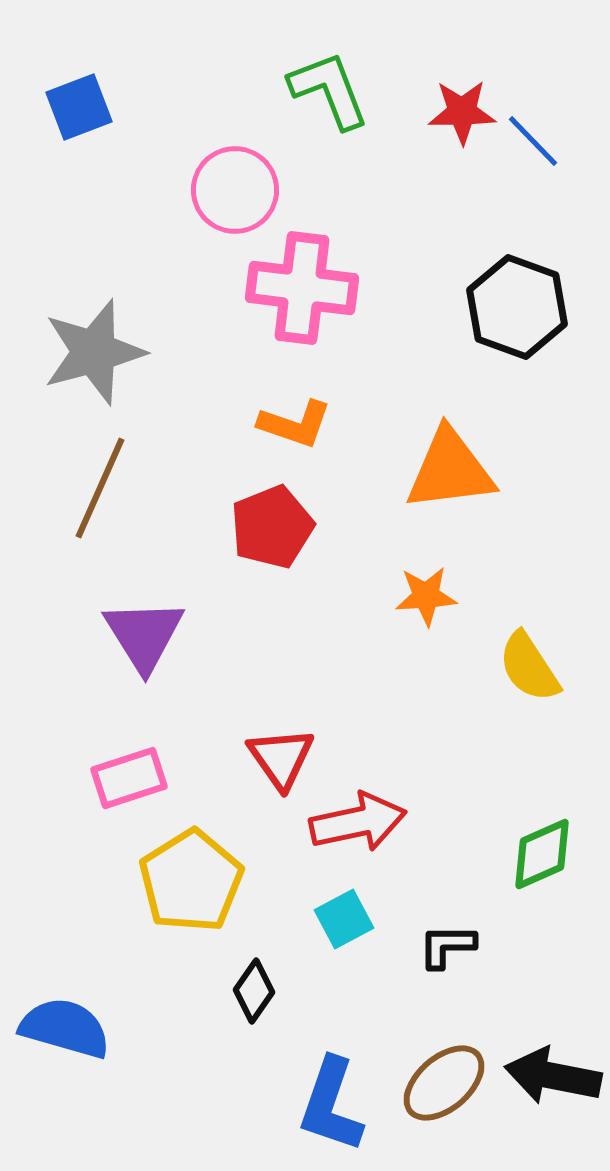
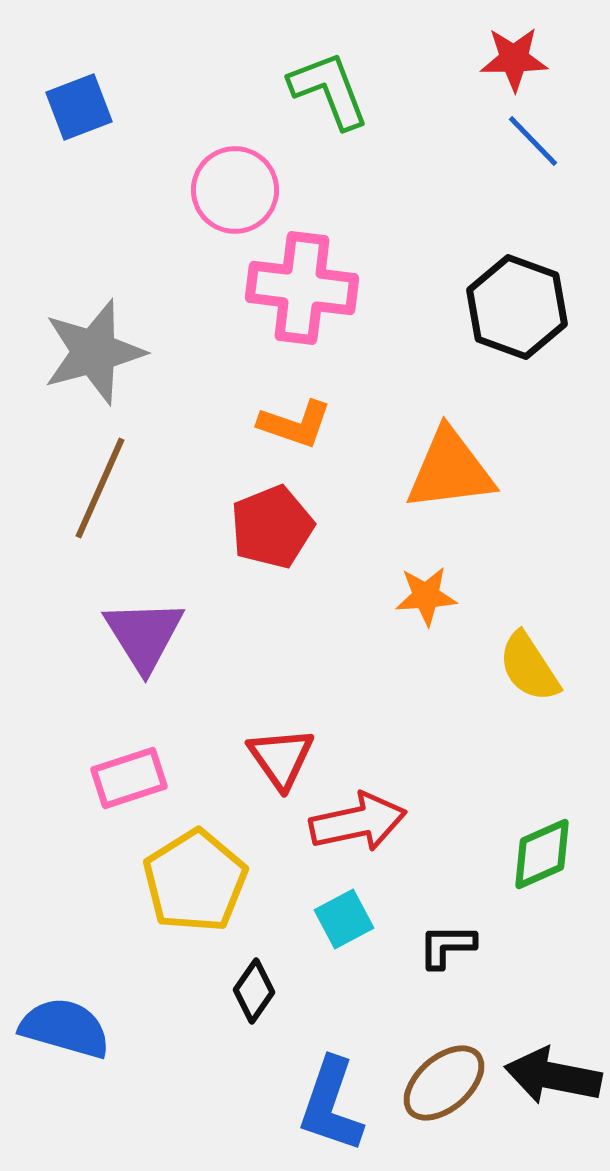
red star: moved 52 px right, 53 px up
yellow pentagon: moved 4 px right
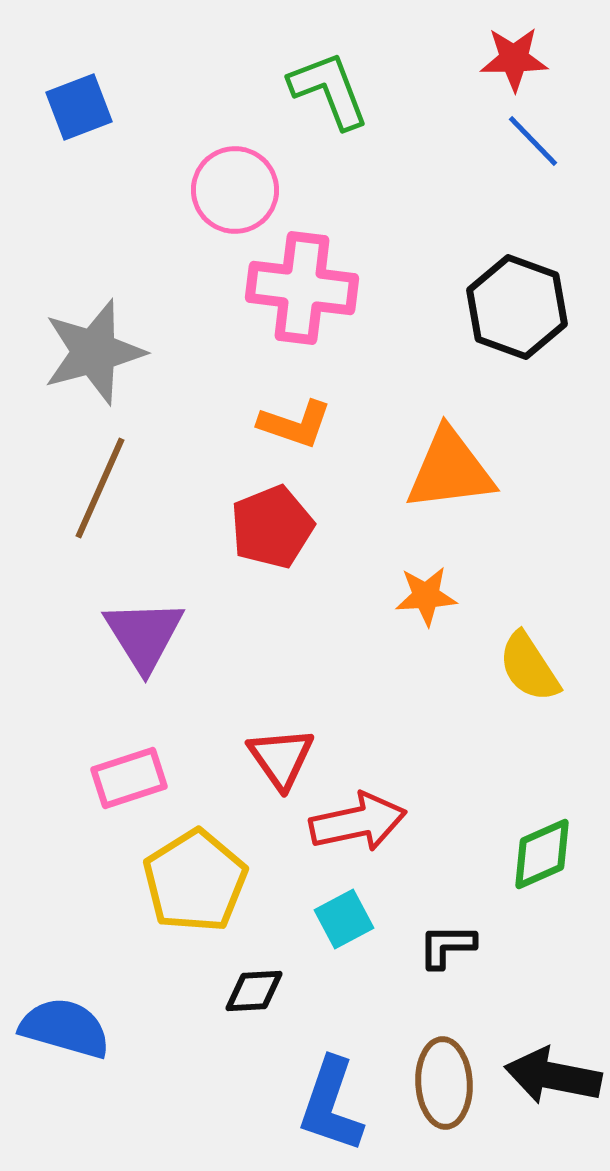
black diamond: rotated 52 degrees clockwise
brown ellipse: rotated 52 degrees counterclockwise
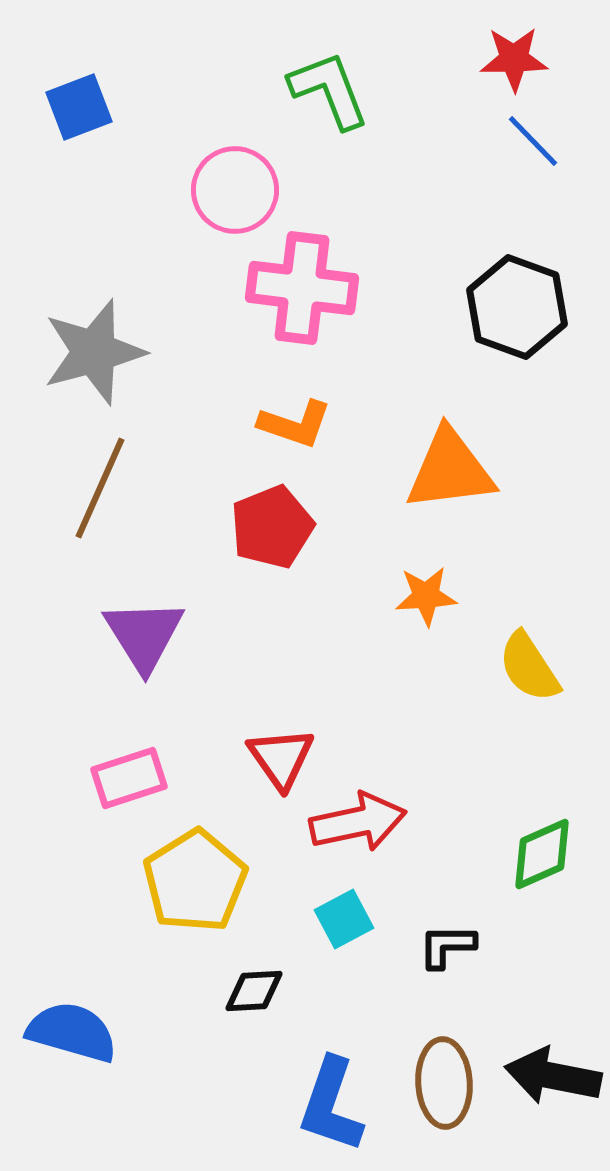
blue semicircle: moved 7 px right, 4 px down
